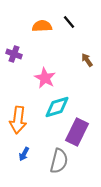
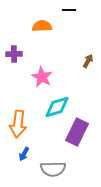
black line: moved 12 px up; rotated 48 degrees counterclockwise
purple cross: rotated 21 degrees counterclockwise
brown arrow: moved 1 px right, 1 px down; rotated 64 degrees clockwise
pink star: moved 3 px left, 1 px up
orange arrow: moved 4 px down
gray semicircle: moved 6 px left, 8 px down; rotated 75 degrees clockwise
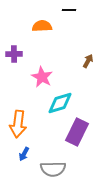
cyan diamond: moved 3 px right, 4 px up
